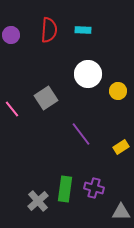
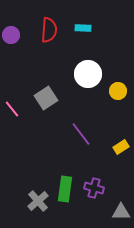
cyan rectangle: moved 2 px up
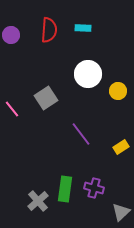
gray triangle: rotated 42 degrees counterclockwise
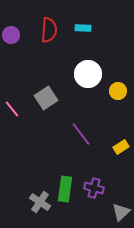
gray cross: moved 2 px right, 1 px down; rotated 15 degrees counterclockwise
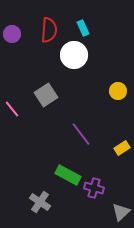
cyan rectangle: rotated 63 degrees clockwise
purple circle: moved 1 px right, 1 px up
white circle: moved 14 px left, 19 px up
gray square: moved 3 px up
yellow rectangle: moved 1 px right, 1 px down
green rectangle: moved 3 px right, 14 px up; rotated 70 degrees counterclockwise
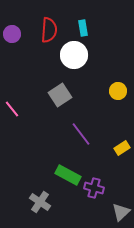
cyan rectangle: rotated 14 degrees clockwise
gray square: moved 14 px right
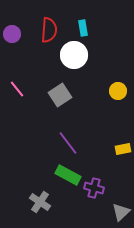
pink line: moved 5 px right, 20 px up
purple line: moved 13 px left, 9 px down
yellow rectangle: moved 1 px right, 1 px down; rotated 21 degrees clockwise
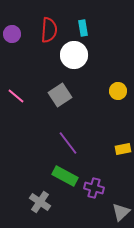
pink line: moved 1 px left, 7 px down; rotated 12 degrees counterclockwise
green rectangle: moved 3 px left, 1 px down
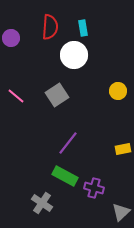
red semicircle: moved 1 px right, 3 px up
purple circle: moved 1 px left, 4 px down
gray square: moved 3 px left
purple line: rotated 75 degrees clockwise
gray cross: moved 2 px right, 1 px down
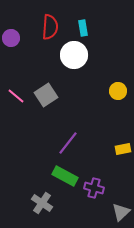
gray square: moved 11 px left
